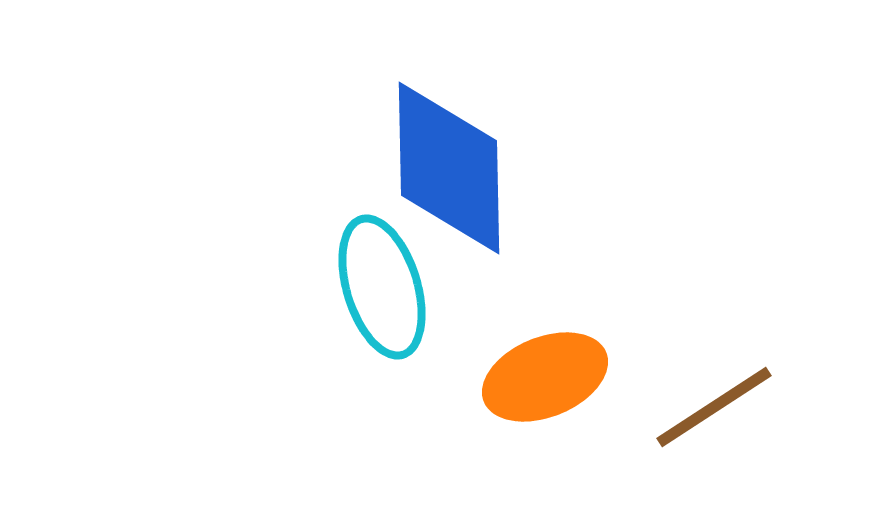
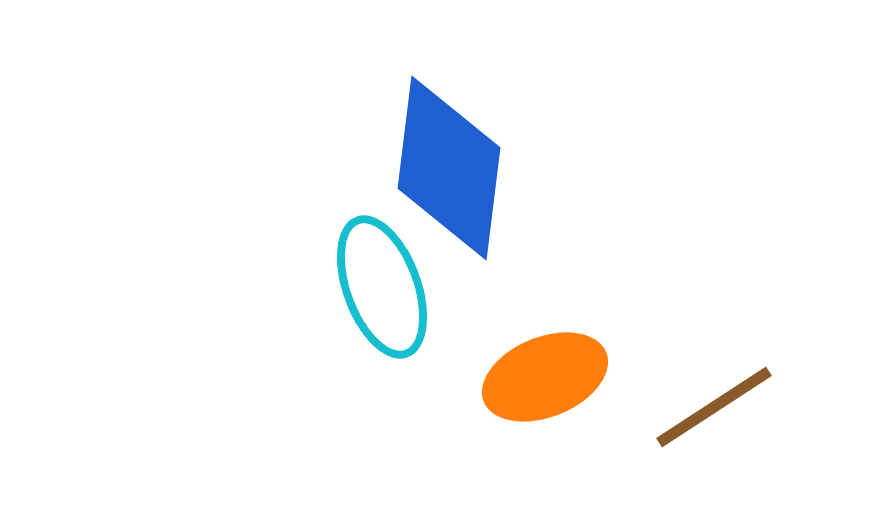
blue diamond: rotated 8 degrees clockwise
cyan ellipse: rotated 3 degrees counterclockwise
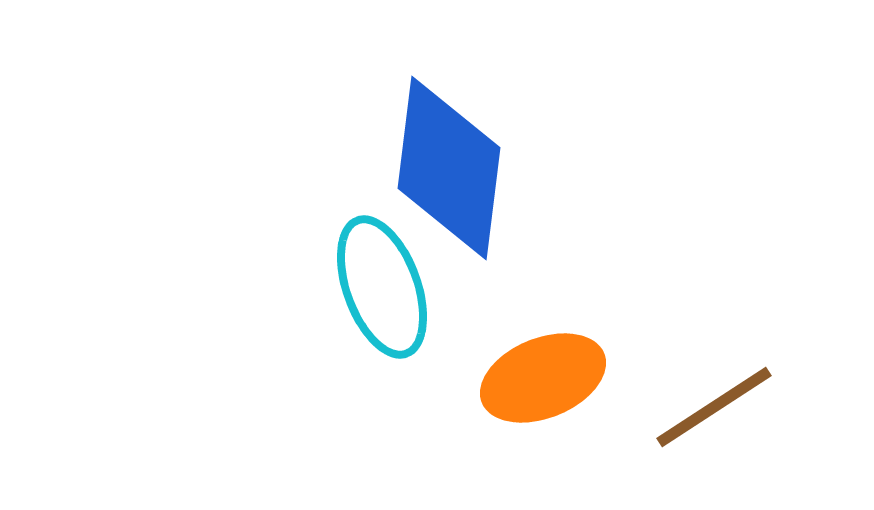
orange ellipse: moved 2 px left, 1 px down
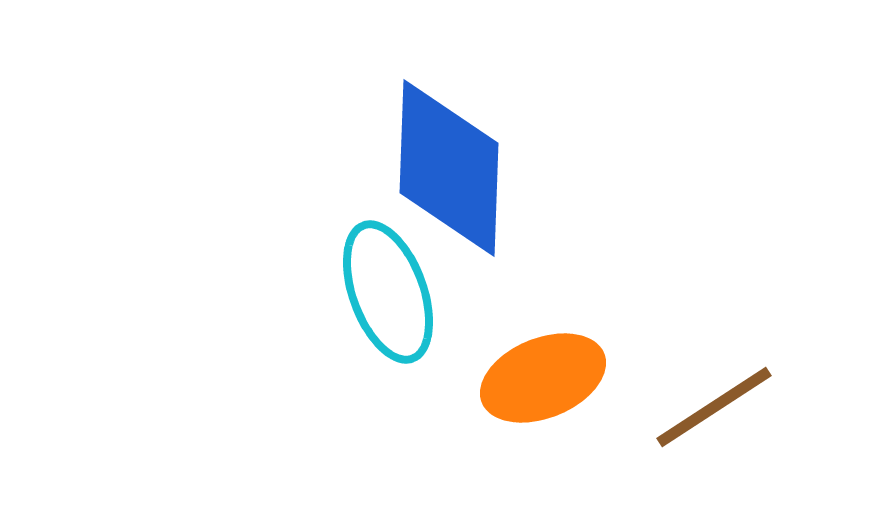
blue diamond: rotated 5 degrees counterclockwise
cyan ellipse: moved 6 px right, 5 px down
